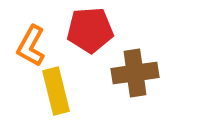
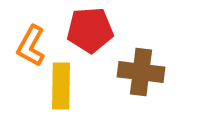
brown cross: moved 6 px right, 1 px up; rotated 15 degrees clockwise
yellow rectangle: moved 5 px right, 5 px up; rotated 15 degrees clockwise
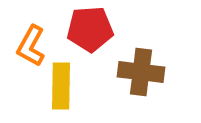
red pentagon: moved 1 px up
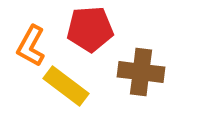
yellow rectangle: moved 5 px right; rotated 54 degrees counterclockwise
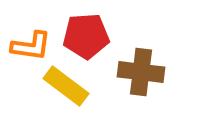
red pentagon: moved 4 px left, 7 px down
orange L-shape: rotated 111 degrees counterclockwise
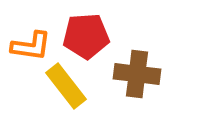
brown cross: moved 4 px left, 2 px down
yellow rectangle: rotated 15 degrees clockwise
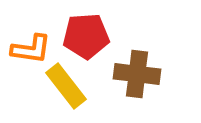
orange L-shape: moved 3 px down
